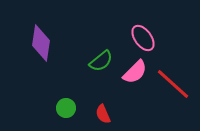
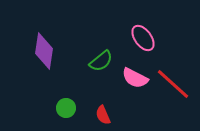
purple diamond: moved 3 px right, 8 px down
pink semicircle: moved 6 px down; rotated 72 degrees clockwise
red semicircle: moved 1 px down
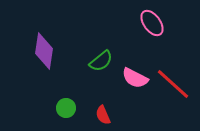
pink ellipse: moved 9 px right, 15 px up
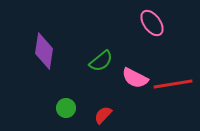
red line: rotated 51 degrees counterclockwise
red semicircle: rotated 66 degrees clockwise
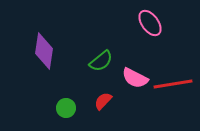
pink ellipse: moved 2 px left
red semicircle: moved 14 px up
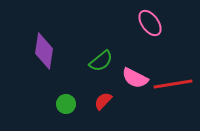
green circle: moved 4 px up
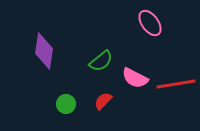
red line: moved 3 px right
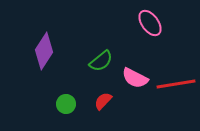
purple diamond: rotated 24 degrees clockwise
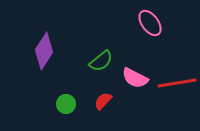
red line: moved 1 px right, 1 px up
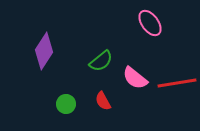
pink semicircle: rotated 12 degrees clockwise
red semicircle: rotated 72 degrees counterclockwise
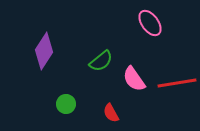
pink semicircle: moved 1 px left, 1 px down; rotated 16 degrees clockwise
red semicircle: moved 8 px right, 12 px down
